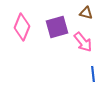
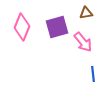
brown triangle: rotated 24 degrees counterclockwise
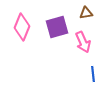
pink arrow: rotated 15 degrees clockwise
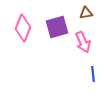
pink diamond: moved 1 px right, 1 px down
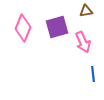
brown triangle: moved 2 px up
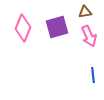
brown triangle: moved 1 px left, 1 px down
pink arrow: moved 6 px right, 6 px up
blue line: moved 1 px down
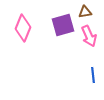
purple square: moved 6 px right, 2 px up
